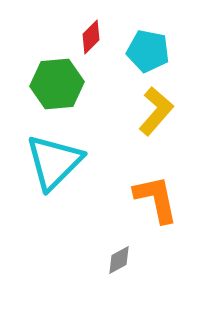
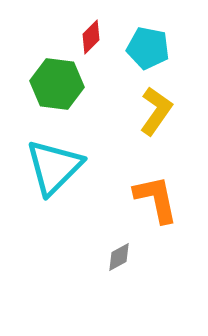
cyan pentagon: moved 3 px up
green hexagon: rotated 12 degrees clockwise
yellow L-shape: rotated 6 degrees counterclockwise
cyan triangle: moved 5 px down
gray diamond: moved 3 px up
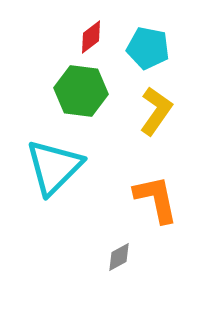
red diamond: rotated 8 degrees clockwise
green hexagon: moved 24 px right, 7 px down
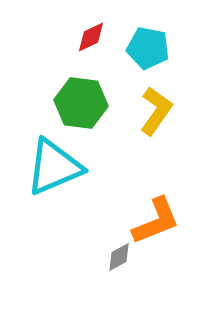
red diamond: rotated 12 degrees clockwise
green hexagon: moved 12 px down
cyan triangle: rotated 22 degrees clockwise
orange L-shape: moved 22 px down; rotated 80 degrees clockwise
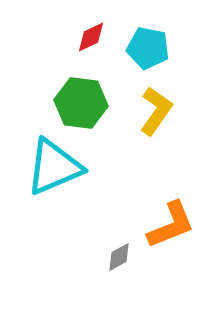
orange L-shape: moved 15 px right, 4 px down
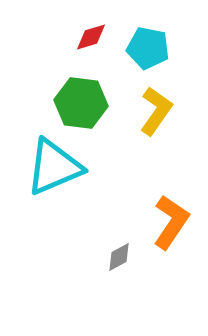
red diamond: rotated 8 degrees clockwise
orange L-shape: moved 3 px up; rotated 34 degrees counterclockwise
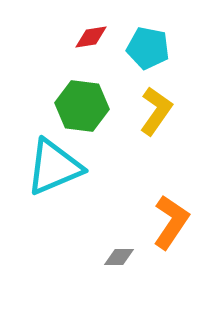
red diamond: rotated 8 degrees clockwise
green hexagon: moved 1 px right, 3 px down
gray diamond: rotated 28 degrees clockwise
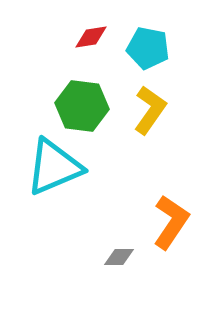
yellow L-shape: moved 6 px left, 1 px up
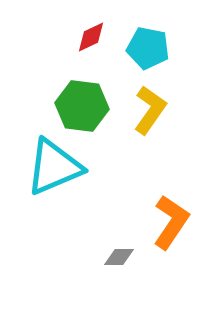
red diamond: rotated 16 degrees counterclockwise
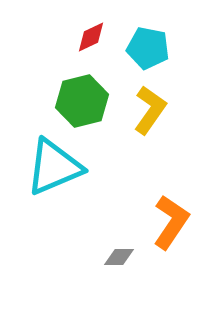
green hexagon: moved 5 px up; rotated 21 degrees counterclockwise
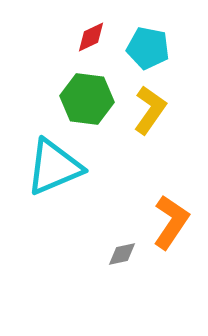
green hexagon: moved 5 px right, 2 px up; rotated 21 degrees clockwise
gray diamond: moved 3 px right, 3 px up; rotated 12 degrees counterclockwise
